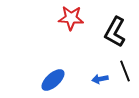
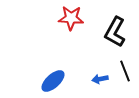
blue ellipse: moved 1 px down
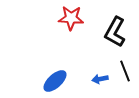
blue ellipse: moved 2 px right
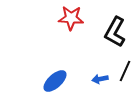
black line: rotated 45 degrees clockwise
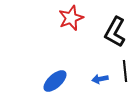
red star: rotated 25 degrees counterclockwise
black line: rotated 30 degrees counterclockwise
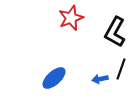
black line: moved 4 px left, 2 px up; rotated 25 degrees clockwise
blue ellipse: moved 1 px left, 3 px up
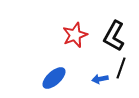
red star: moved 4 px right, 17 px down
black L-shape: moved 1 px left, 4 px down
black line: moved 1 px up
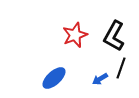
blue arrow: rotated 21 degrees counterclockwise
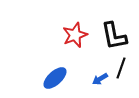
black L-shape: rotated 40 degrees counterclockwise
blue ellipse: moved 1 px right
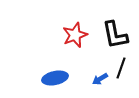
black L-shape: moved 1 px right, 1 px up
blue ellipse: rotated 30 degrees clockwise
